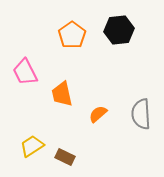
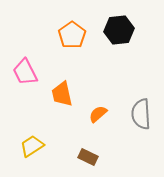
brown rectangle: moved 23 px right
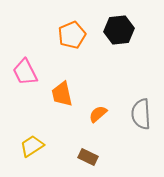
orange pentagon: rotated 12 degrees clockwise
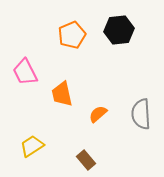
brown rectangle: moved 2 px left, 3 px down; rotated 24 degrees clockwise
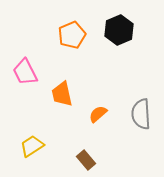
black hexagon: rotated 16 degrees counterclockwise
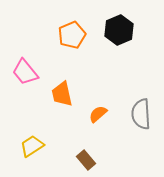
pink trapezoid: rotated 12 degrees counterclockwise
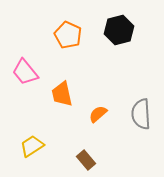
black hexagon: rotated 8 degrees clockwise
orange pentagon: moved 4 px left; rotated 24 degrees counterclockwise
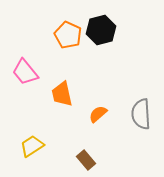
black hexagon: moved 18 px left
